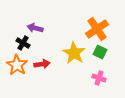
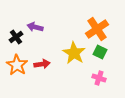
purple arrow: moved 1 px up
black cross: moved 7 px left, 6 px up; rotated 24 degrees clockwise
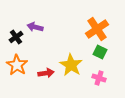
yellow star: moved 3 px left, 12 px down
red arrow: moved 4 px right, 9 px down
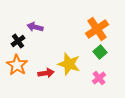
black cross: moved 2 px right, 4 px down
green square: rotated 24 degrees clockwise
yellow star: moved 2 px left, 1 px up; rotated 15 degrees counterclockwise
pink cross: rotated 32 degrees clockwise
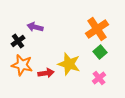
orange star: moved 5 px right; rotated 20 degrees counterclockwise
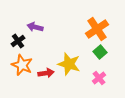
orange star: rotated 10 degrees clockwise
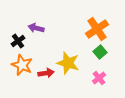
purple arrow: moved 1 px right, 1 px down
yellow star: moved 1 px left, 1 px up
